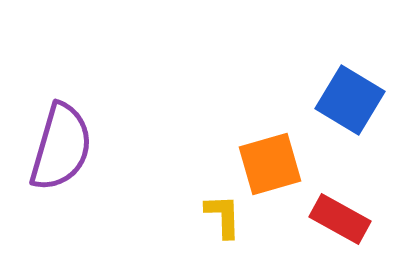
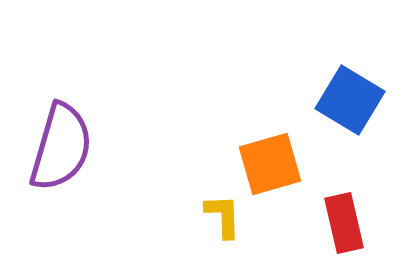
red rectangle: moved 4 px right, 4 px down; rotated 48 degrees clockwise
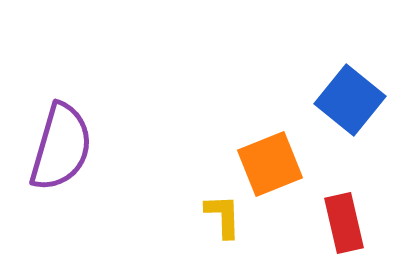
blue square: rotated 8 degrees clockwise
orange square: rotated 6 degrees counterclockwise
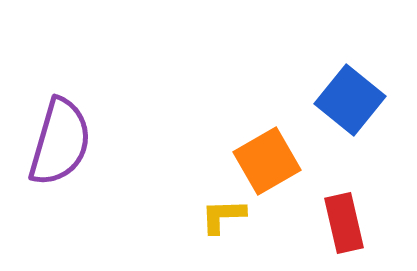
purple semicircle: moved 1 px left, 5 px up
orange square: moved 3 px left, 3 px up; rotated 8 degrees counterclockwise
yellow L-shape: rotated 90 degrees counterclockwise
